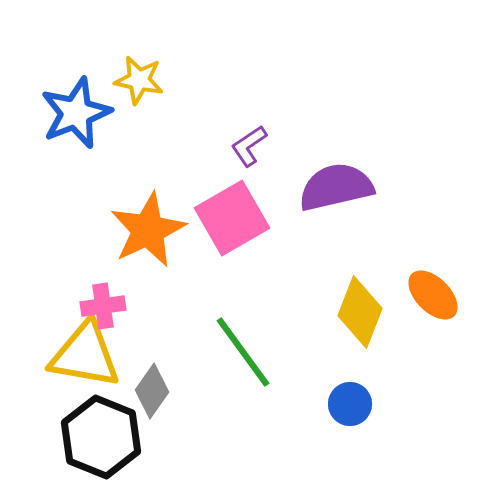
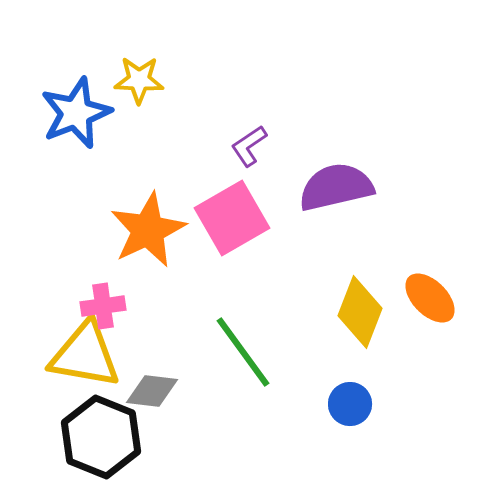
yellow star: rotated 9 degrees counterclockwise
orange ellipse: moved 3 px left, 3 px down
gray diamond: rotated 62 degrees clockwise
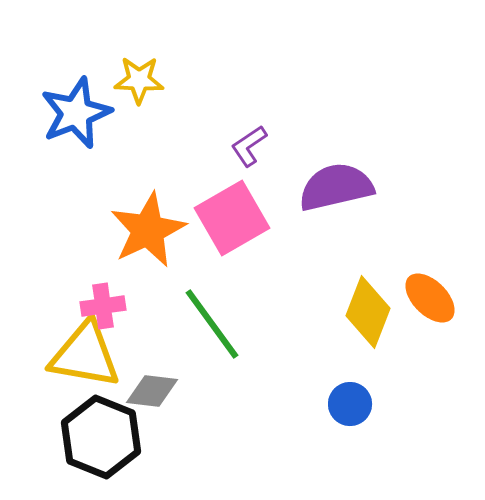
yellow diamond: moved 8 px right
green line: moved 31 px left, 28 px up
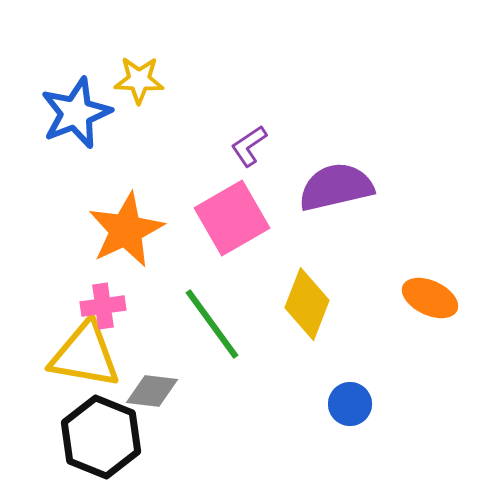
orange star: moved 22 px left
orange ellipse: rotated 20 degrees counterclockwise
yellow diamond: moved 61 px left, 8 px up
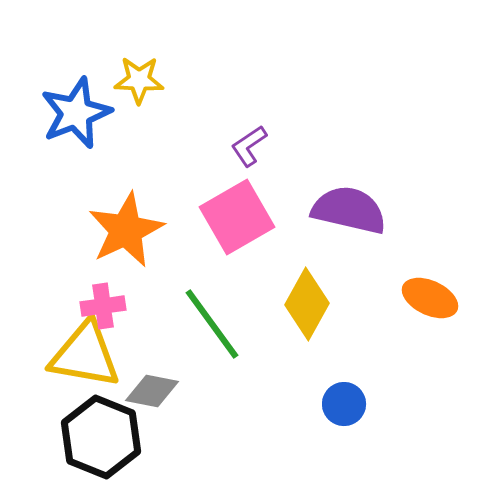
purple semicircle: moved 13 px right, 23 px down; rotated 26 degrees clockwise
pink square: moved 5 px right, 1 px up
yellow diamond: rotated 8 degrees clockwise
gray diamond: rotated 4 degrees clockwise
blue circle: moved 6 px left
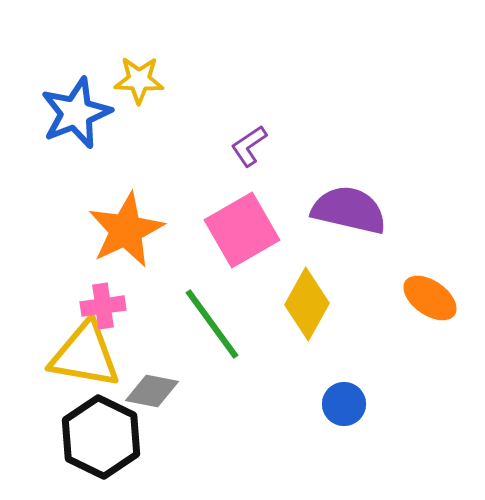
pink square: moved 5 px right, 13 px down
orange ellipse: rotated 10 degrees clockwise
black hexagon: rotated 4 degrees clockwise
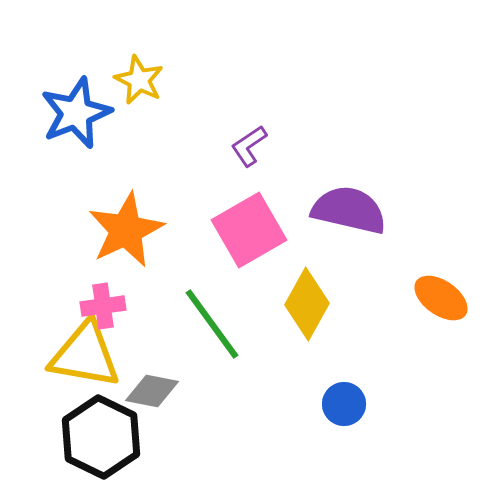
yellow star: rotated 24 degrees clockwise
pink square: moved 7 px right
orange ellipse: moved 11 px right
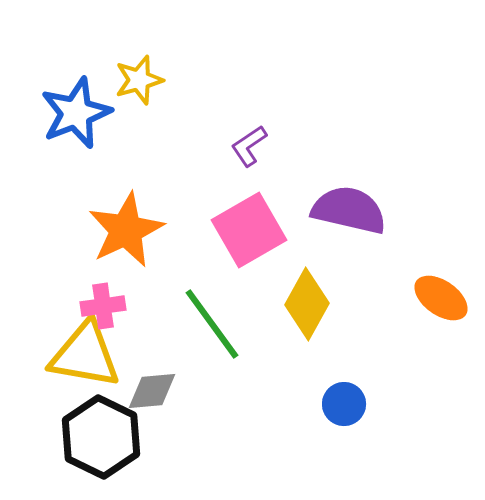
yellow star: rotated 30 degrees clockwise
gray diamond: rotated 16 degrees counterclockwise
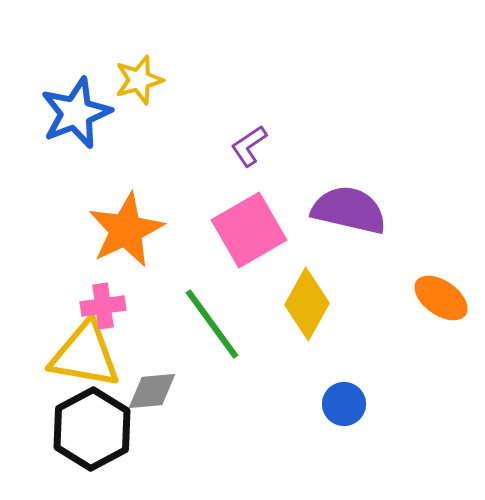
black hexagon: moved 9 px left, 8 px up; rotated 6 degrees clockwise
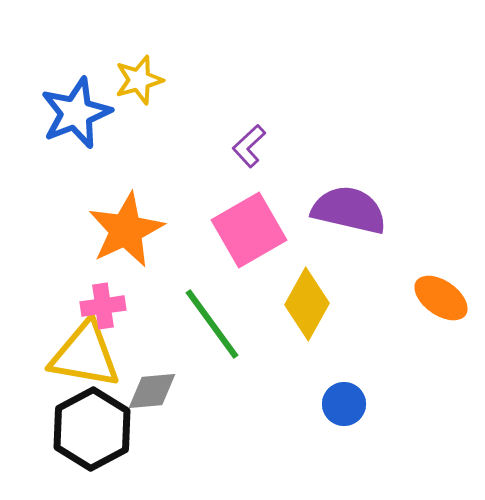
purple L-shape: rotated 9 degrees counterclockwise
